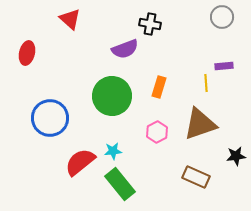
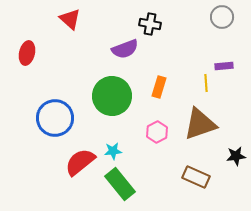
blue circle: moved 5 px right
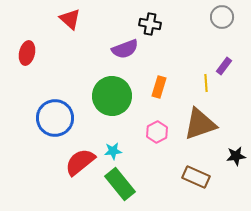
purple rectangle: rotated 48 degrees counterclockwise
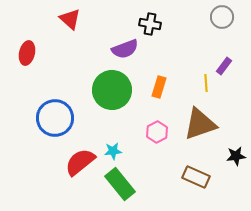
green circle: moved 6 px up
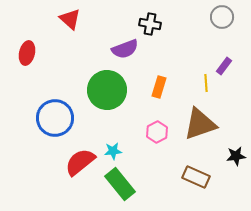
green circle: moved 5 px left
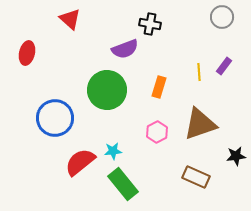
yellow line: moved 7 px left, 11 px up
green rectangle: moved 3 px right
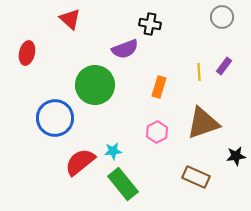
green circle: moved 12 px left, 5 px up
brown triangle: moved 3 px right, 1 px up
